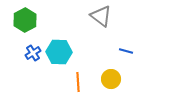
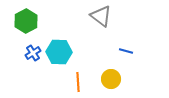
green hexagon: moved 1 px right, 1 px down
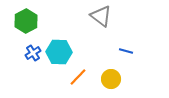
orange line: moved 5 px up; rotated 48 degrees clockwise
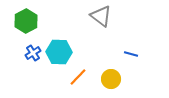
blue line: moved 5 px right, 3 px down
